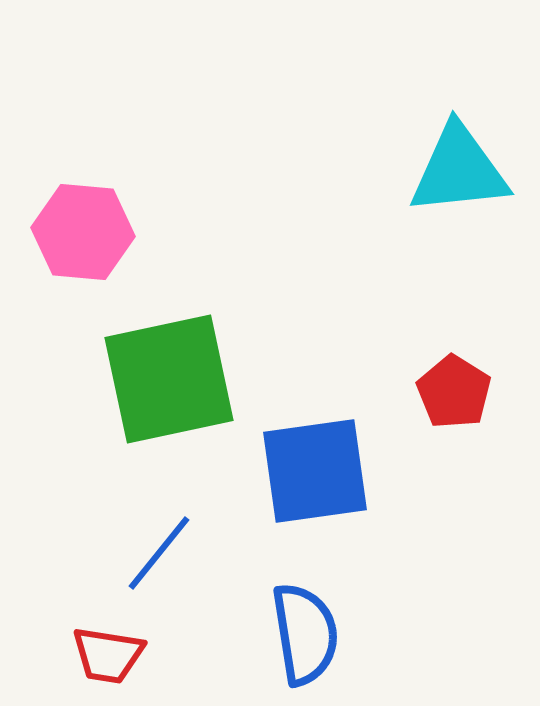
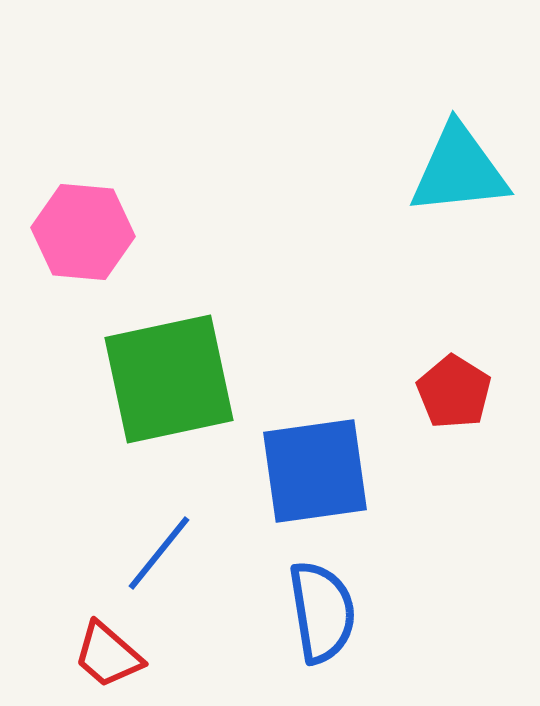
blue semicircle: moved 17 px right, 22 px up
red trapezoid: rotated 32 degrees clockwise
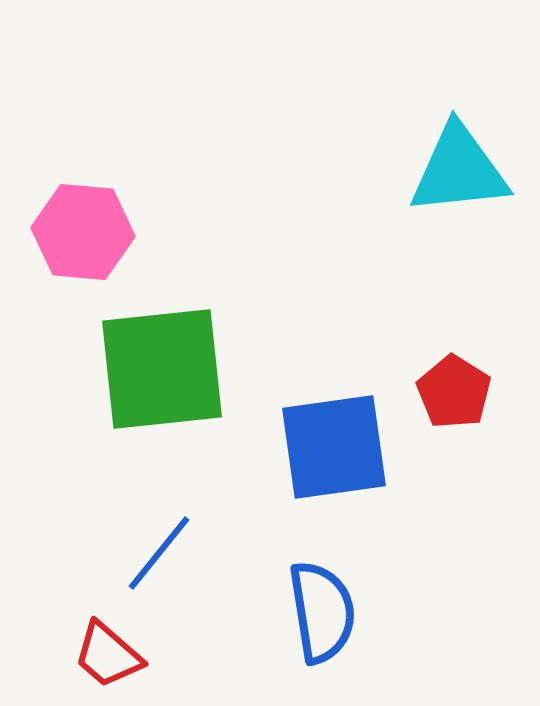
green square: moved 7 px left, 10 px up; rotated 6 degrees clockwise
blue square: moved 19 px right, 24 px up
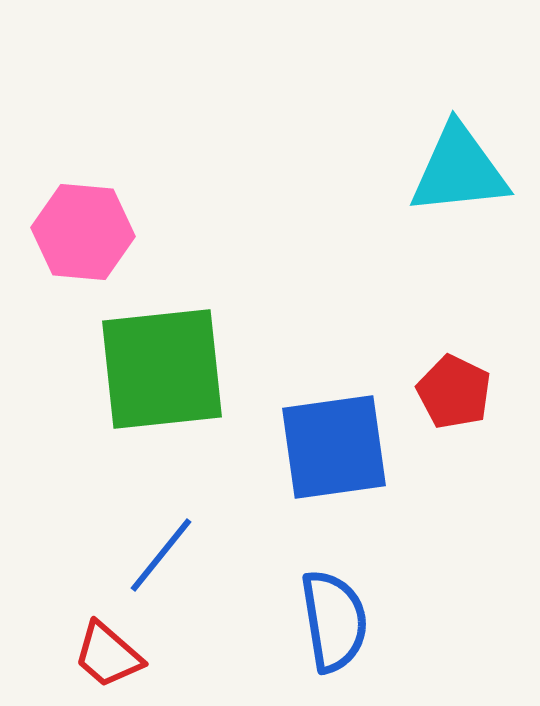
red pentagon: rotated 6 degrees counterclockwise
blue line: moved 2 px right, 2 px down
blue semicircle: moved 12 px right, 9 px down
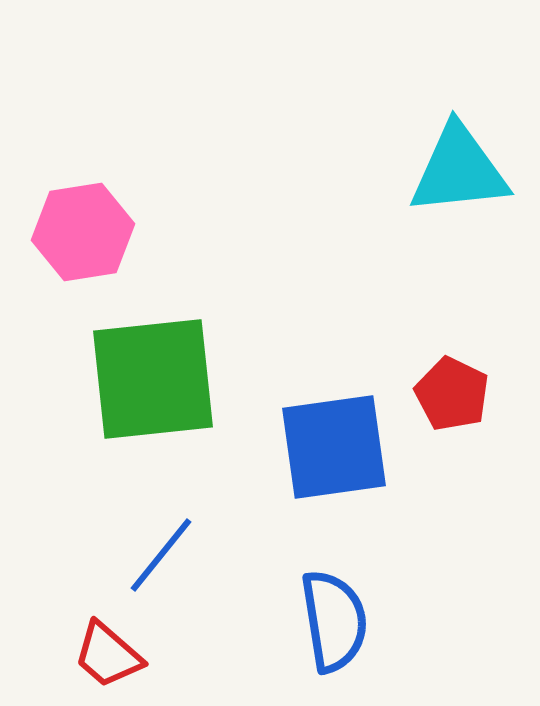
pink hexagon: rotated 14 degrees counterclockwise
green square: moved 9 px left, 10 px down
red pentagon: moved 2 px left, 2 px down
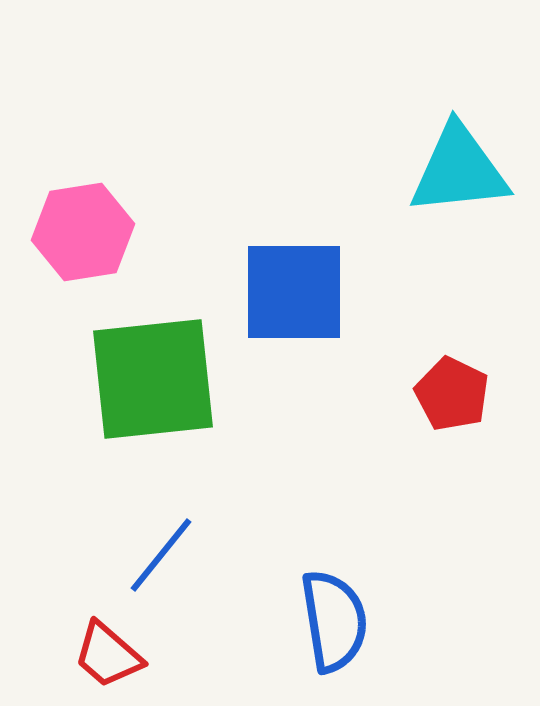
blue square: moved 40 px left, 155 px up; rotated 8 degrees clockwise
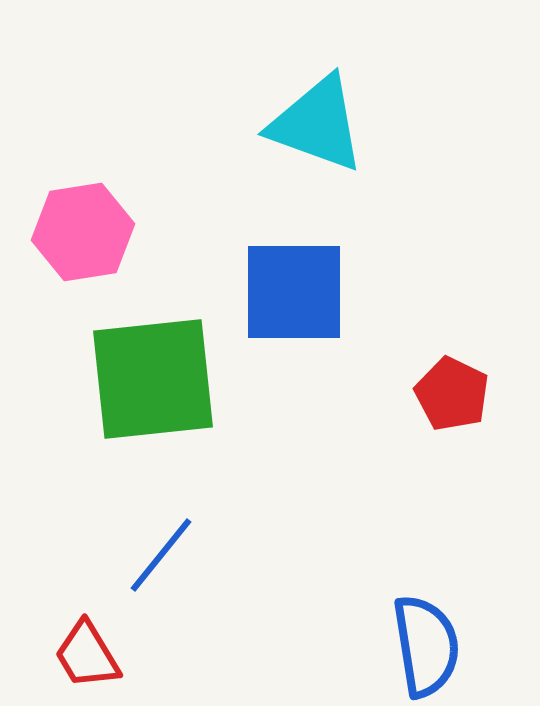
cyan triangle: moved 142 px left, 46 px up; rotated 26 degrees clockwise
blue semicircle: moved 92 px right, 25 px down
red trapezoid: moved 21 px left; rotated 18 degrees clockwise
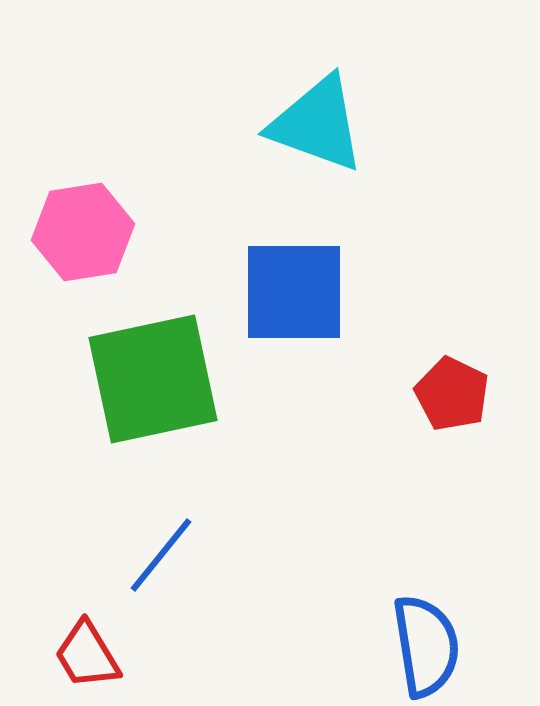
green square: rotated 6 degrees counterclockwise
